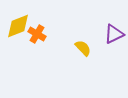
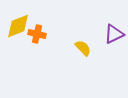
orange cross: rotated 18 degrees counterclockwise
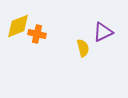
purple triangle: moved 11 px left, 2 px up
yellow semicircle: rotated 30 degrees clockwise
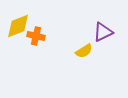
orange cross: moved 1 px left, 2 px down
yellow semicircle: moved 1 px right, 3 px down; rotated 72 degrees clockwise
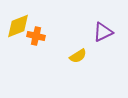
yellow semicircle: moved 6 px left, 5 px down
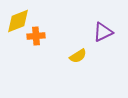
yellow diamond: moved 5 px up
orange cross: rotated 18 degrees counterclockwise
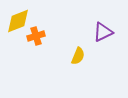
orange cross: rotated 12 degrees counterclockwise
yellow semicircle: rotated 36 degrees counterclockwise
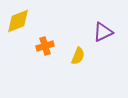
orange cross: moved 9 px right, 10 px down
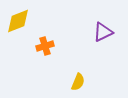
yellow semicircle: moved 26 px down
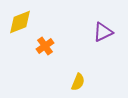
yellow diamond: moved 2 px right, 1 px down
orange cross: rotated 18 degrees counterclockwise
